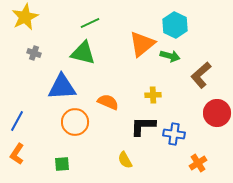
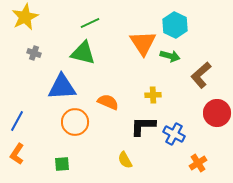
orange triangle: moved 1 px right, 1 px up; rotated 24 degrees counterclockwise
blue cross: rotated 20 degrees clockwise
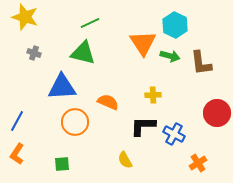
yellow star: rotated 28 degrees counterclockwise
brown L-shape: moved 12 px up; rotated 56 degrees counterclockwise
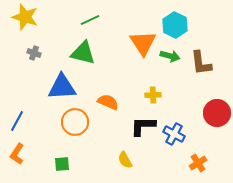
green line: moved 3 px up
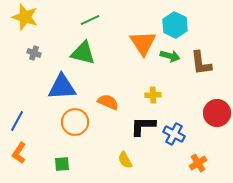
orange L-shape: moved 2 px right, 1 px up
